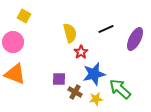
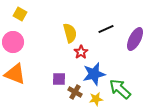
yellow square: moved 4 px left, 2 px up
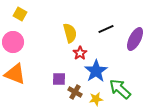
red star: moved 1 px left, 1 px down
blue star: moved 2 px right, 3 px up; rotated 20 degrees counterclockwise
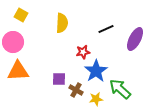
yellow square: moved 1 px right, 1 px down
yellow semicircle: moved 8 px left, 10 px up; rotated 18 degrees clockwise
red star: moved 3 px right, 1 px up; rotated 24 degrees clockwise
orange triangle: moved 3 px right, 3 px up; rotated 25 degrees counterclockwise
brown cross: moved 1 px right, 2 px up
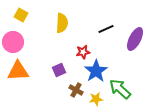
purple square: moved 9 px up; rotated 24 degrees counterclockwise
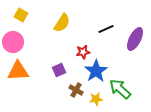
yellow semicircle: rotated 30 degrees clockwise
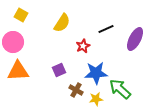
red star: moved 6 px up; rotated 16 degrees counterclockwise
blue star: moved 2 px down; rotated 30 degrees clockwise
